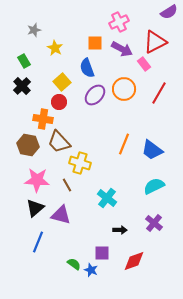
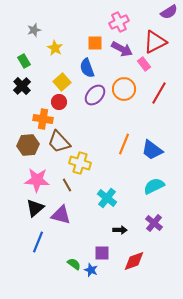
brown hexagon: rotated 15 degrees counterclockwise
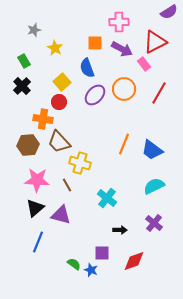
pink cross: rotated 24 degrees clockwise
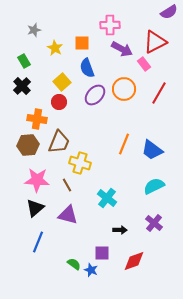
pink cross: moved 9 px left, 3 px down
orange square: moved 13 px left
orange cross: moved 6 px left
brown trapezoid: rotated 115 degrees counterclockwise
purple triangle: moved 7 px right
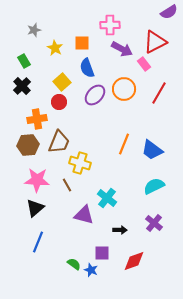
orange cross: rotated 18 degrees counterclockwise
purple triangle: moved 16 px right
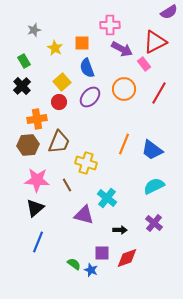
purple ellipse: moved 5 px left, 2 px down
yellow cross: moved 6 px right
red diamond: moved 7 px left, 3 px up
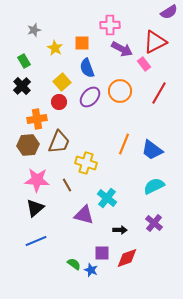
orange circle: moved 4 px left, 2 px down
blue line: moved 2 px left, 1 px up; rotated 45 degrees clockwise
